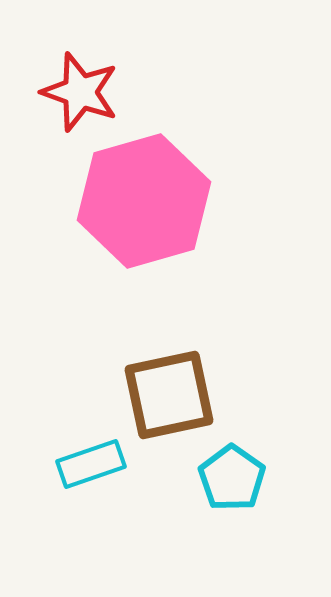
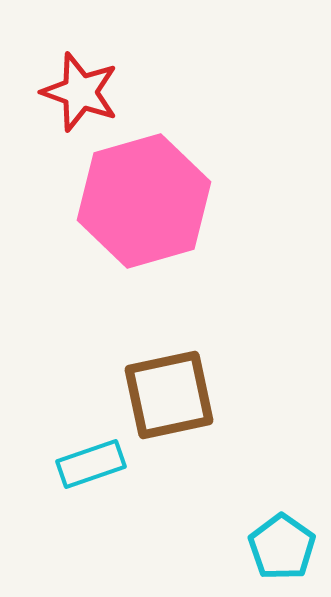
cyan pentagon: moved 50 px right, 69 px down
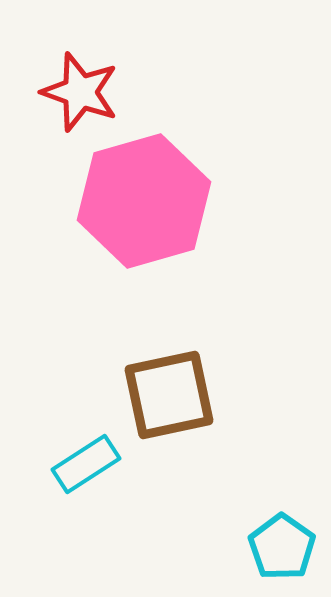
cyan rectangle: moved 5 px left; rotated 14 degrees counterclockwise
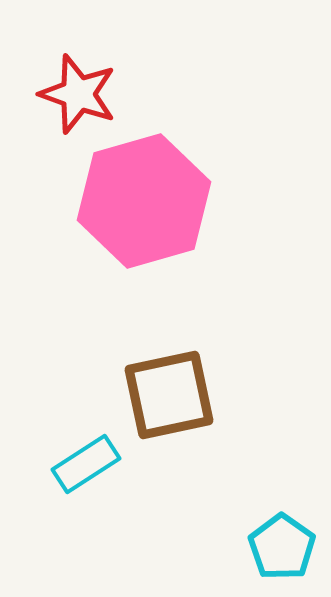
red star: moved 2 px left, 2 px down
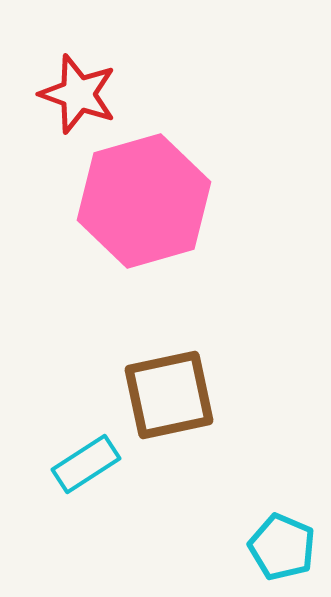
cyan pentagon: rotated 12 degrees counterclockwise
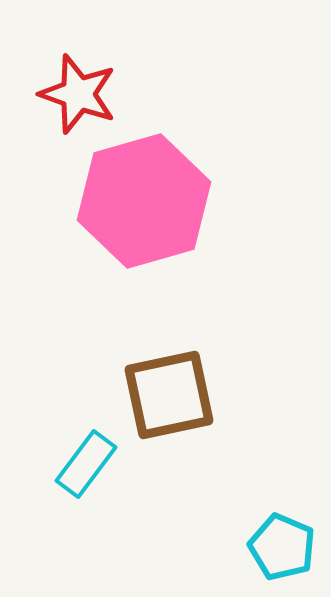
cyan rectangle: rotated 20 degrees counterclockwise
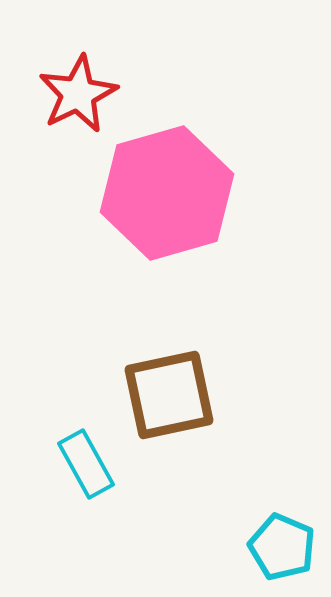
red star: rotated 26 degrees clockwise
pink hexagon: moved 23 px right, 8 px up
cyan rectangle: rotated 66 degrees counterclockwise
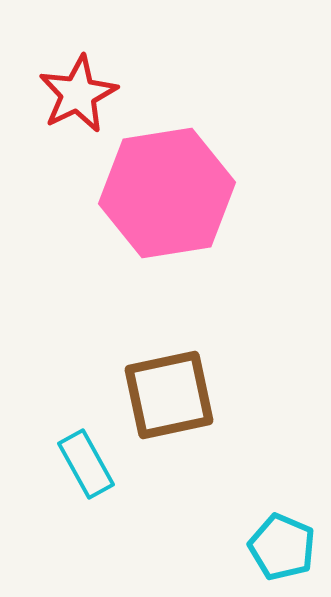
pink hexagon: rotated 7 degrees clockwise
